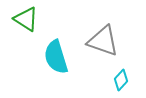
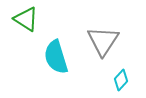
gray triangle: rotated 44 degrees clockwise
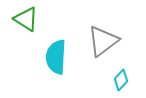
gray triangle: rotated 20 degrees clockwise
cyan semicircle: rotated 20 degrees clockwise
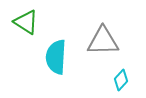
green triangle: moved 3 px down
gray triangle: rotated 36 degrees clockwise
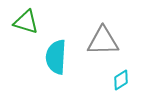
green triangle: rotated 16 degrees counterclockwise
cyan diamond: rotated 15 degrees clockwise
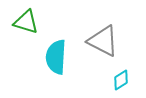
gray triangle: rotated 28 degrees clockwise
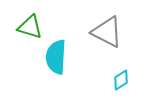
green triangle: moved 4 px right, 5 px down
gray triangle: moved 4 px right, 9 px up
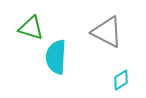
green triangle: moved 1 px right, 1 px down
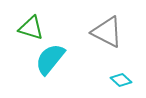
cyan semicircle: moved 6 px left, 2 px down; rotated 36 degrees clockwise
cyan diamond: rotated 75 degrees clockwise
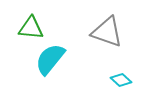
green triangle: rotated 12 degrees counterclockwise
gray triangle: rotated 8 degrees counterclockwise
